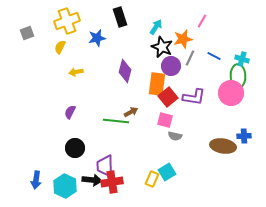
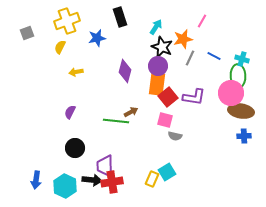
purple circle: moved 13 px left
brown ellipse: moved 18 px right, 35 px up
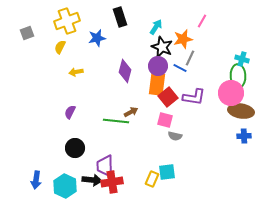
blue line: moved 34 px left, 12 px down
cyan square: rotated 24 degrees clockwise
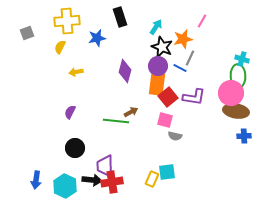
yellow cross: rotated 15 degrees clockwise
brown ellipse: moved 5 px left
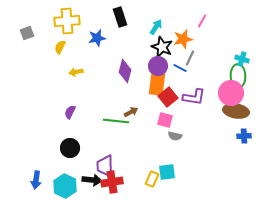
black circle: moved 5 px left
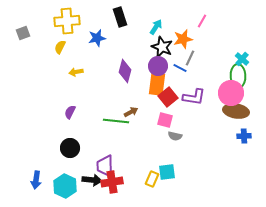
gray square: moved 4 px left
cyan cross: rotated 24 degrees clockwise
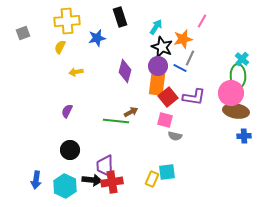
purple semicircle: moved 3 px left, 1 px up
black circle: moved 2 px down
